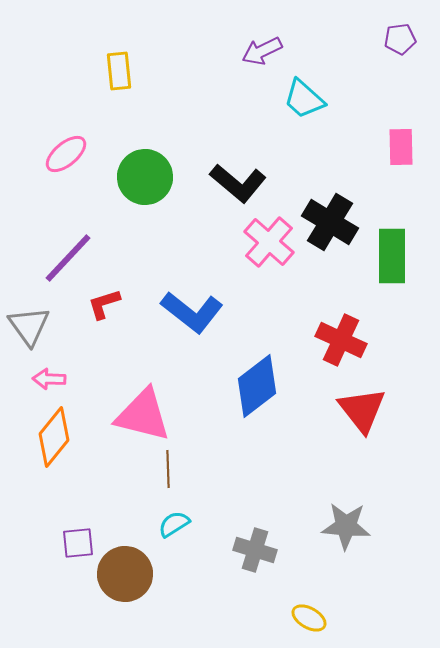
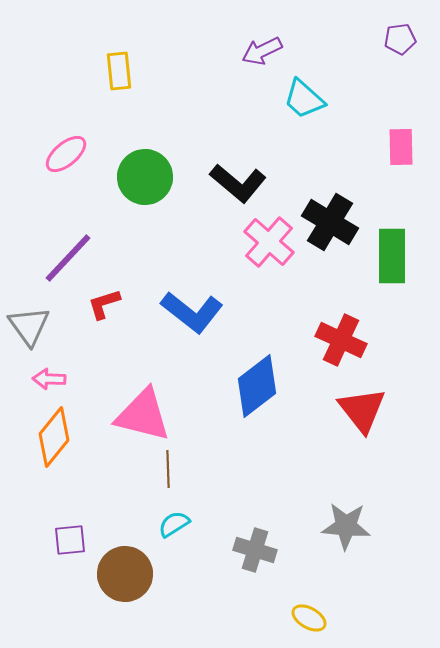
purple square: moved 8 px left, 3 px up
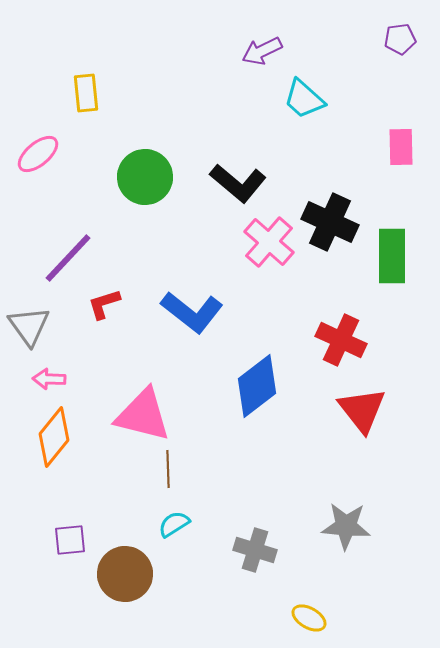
yellow rectangle: moved 33 px left, 22 px down
pink ellipse: moved 28 px left
black cross: rotated 6 degrees counterclockwise
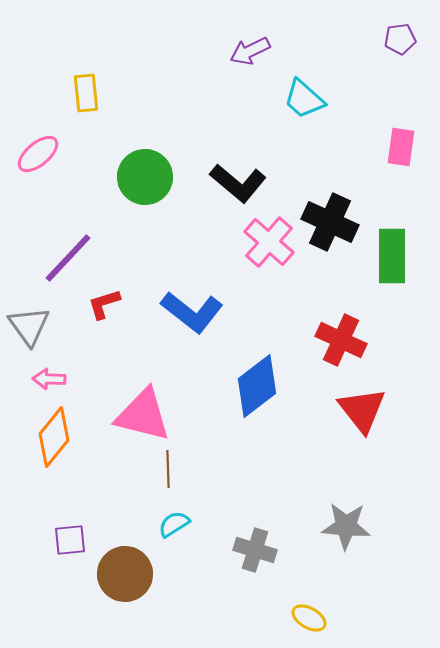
purple arrow: moved 12 px left
pink rectangle: rotated 9 degrees clockwise
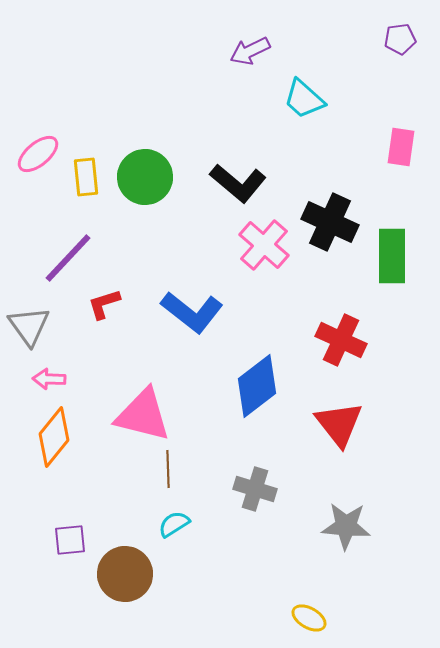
yellow rectangle: moved 84 px down
pink cross: moved 5 px left, 3 px down
red triangle: moved 23 px left, 14 px down
gray cross: moved 61 px up
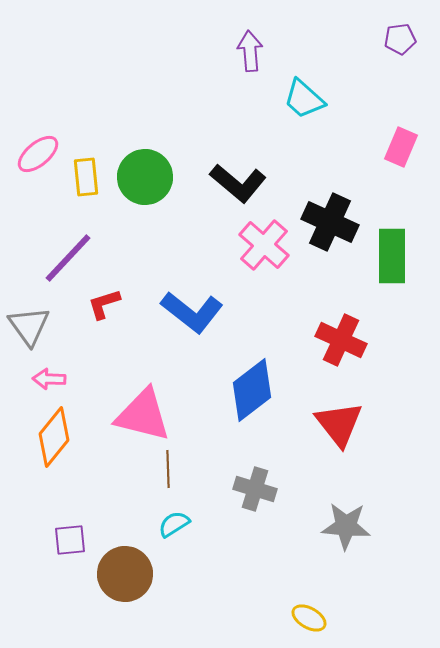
purple arrow: rotated 111 degrees clockwise
pink rectangle: rotated 15 degrees clockwise
blue diamond: moved 5 px left, 4 px down
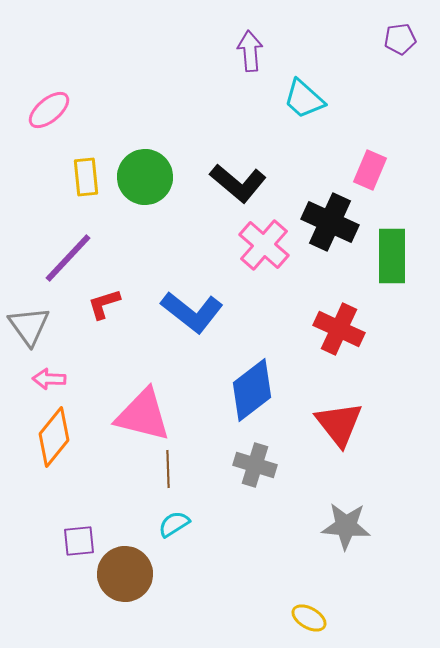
pink rectangle: moved 31 px left, 23 px down
pink ellipse: moved 11 px right, 44 px up
red cross: moved 2 px left, 11 px up
gray cross: moved 24 px up
purple square: moved 9 px right, 1 px down
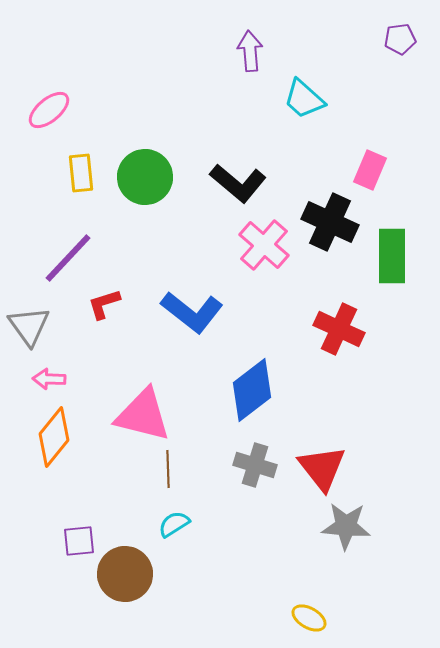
yellow rectangle: moved 5 px left, 4 px up
red triangle: moved 17 px left, 44 px down
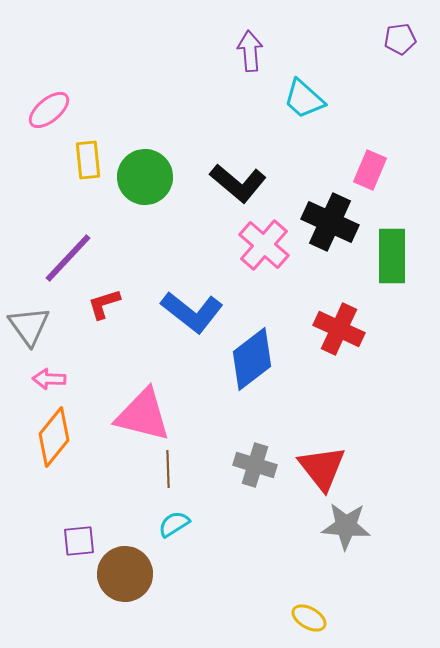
yellow rectangle: moved 7 px right, 13 px up
blue diamond: moved 31 px up
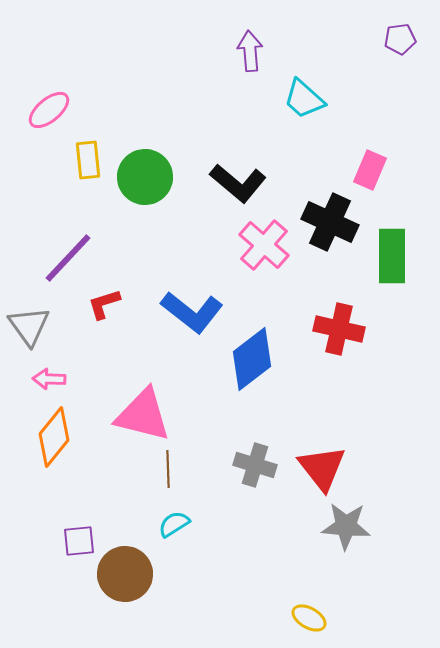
red cross: rotated 12 degrees counterclockwise
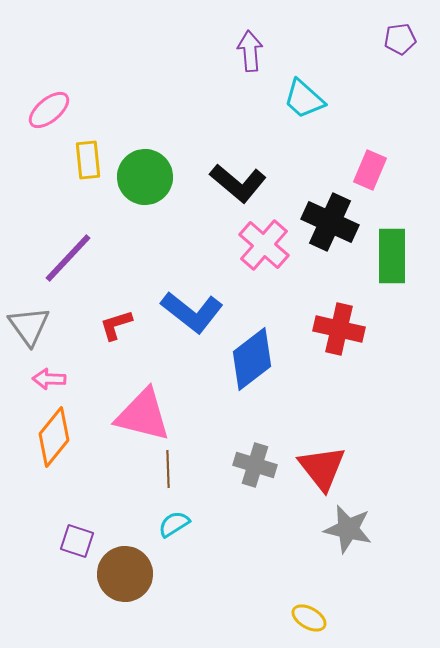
red L-shape: moved 12 px right, 21 px down
gray star: moved 2 px right, 3 px down; rotated 9 degrees clockwise
purple square: moved 2 px left; rotated 24 degrees clockwise
